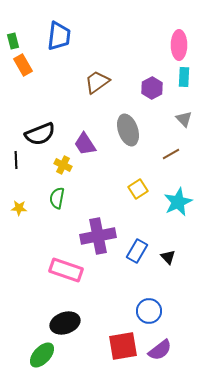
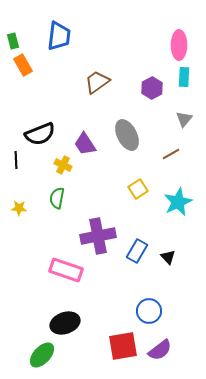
gray triangle: rotated 24 degrees clockwise
gray ellipse: moved 1 px left, 5 px down; rotated 8 degrees counterclockwise
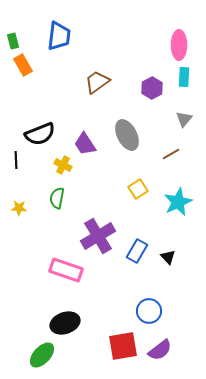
purple cross: rotated 20 degrees counterclockwise
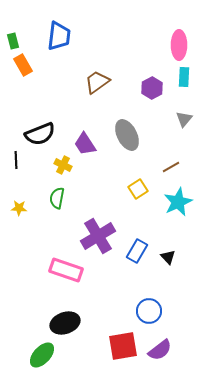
brown line: moved 13 px down
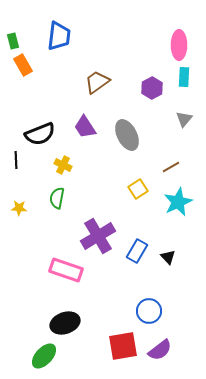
purple trapezoid: moved 17 px up
green ellipse: moved 2 px right, 1 px down
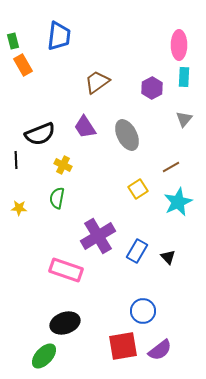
blue circle: moved 6 px left
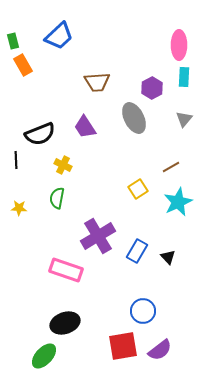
blue trapezoid: rotated 40 degrees clockwise
brown trapezoid: rotated 148 degrees counterclockwise
gray ellipse: moved 7 px right, 17 px up
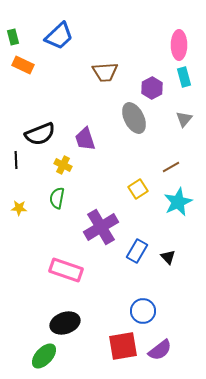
green rectangle: moved 4 px up
orange rectangle: rotated 35 degrees counterclockwise
cyan rectangle: rotated 18 degrees counterclockwise
brown trapezoid: moved 8 px right, 10 px up
purple trapezoid: moved 12 px down; rotated 15 degrees clockwise
purple cross: moved 3 px right, 9 px up
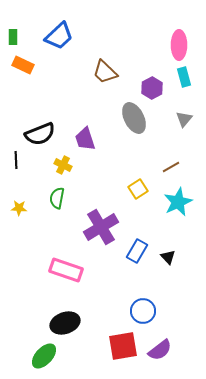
green rectangle: rotated 14 degrees clockwise
brown trapezoid: rotated 48 degrees clockwise
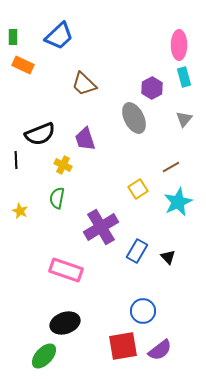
brown trapezoid: moved 21 px left, 12 px down
yellow star: moved 1 px right, 3 px down; rotated 21 degrees clockwise
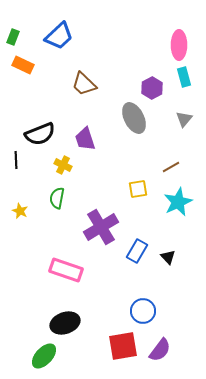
green rectangle: rotated 21 degrees clockwise
yellow square: rotated 24 degrees clockwise
purple semicircle: rotated 15 degrees counterclockwise
